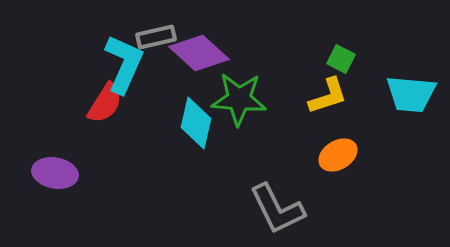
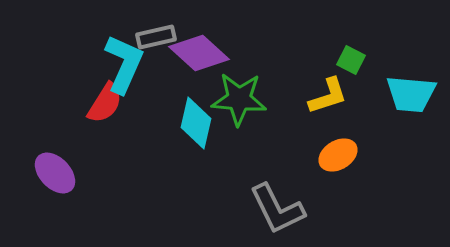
green square: moved 10 px right, 1 px down
purple ellipse: rotated 36 degrees clockwise
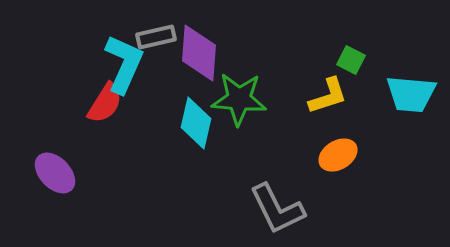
purple diamond: rotated 52 degrees clockwise
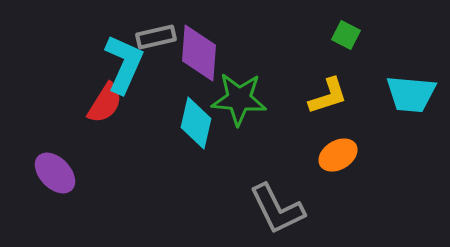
green square: moved 5 px left, 25 px up
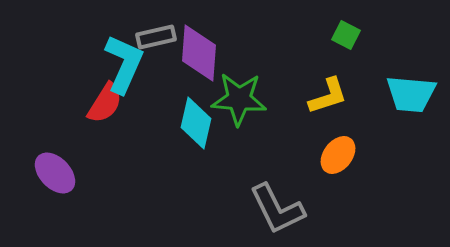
orange ellipse: rotated 21 degrees counterclockwise
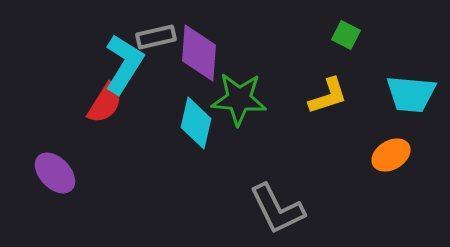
cyan L-shape: rotated 8 degrees clockwise
orange ellipse: moved 53 px right; rotated 21 degrees clockwise
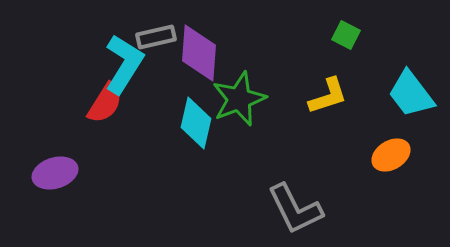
cyan trapezoid: rotated 48 degrees clockwise
green star: rotated 26 degrees counterclockwise
purple ellipse: rotated 63 degrees counterclockwise
gray L-shape: moved 18 px right
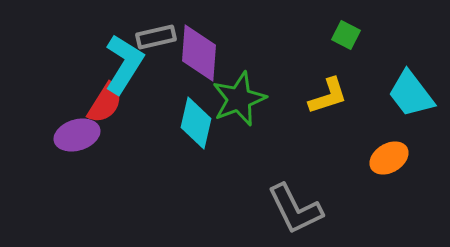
orange ellipse: moved 2 px left, 3 px down
purple ellipse: moved 22 px right, 38 px up
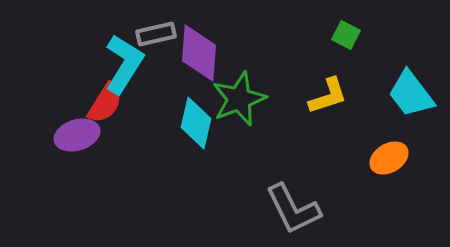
gray rectangle: moved 3 px up
gray L-shape: moved 2 px left
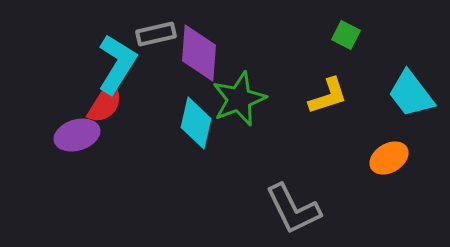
cyan L-shape: moved 7 px left
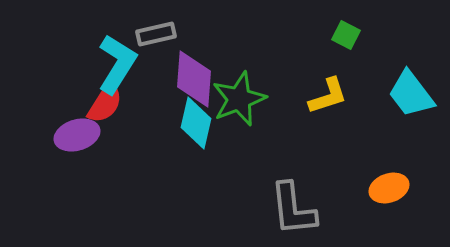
purple diamond: moved 5 px left, 26 px down
orange ellipse: moved 30 px down; rotated 12 degrees clockwise
gray L-shape: rotated 20 degrees clockwise
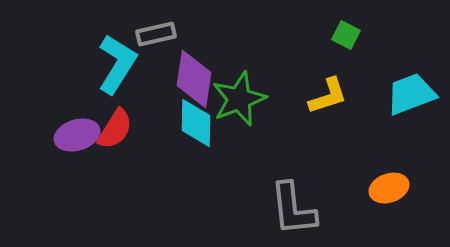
purple diamond: rotated 4 degrees clockwise
cyan trapezoid: rotated 106 degrees clockwise
red semicircle: moved 10 px right, 26 px down
cyan diamond: rotated 12 degrees counterclockwise
